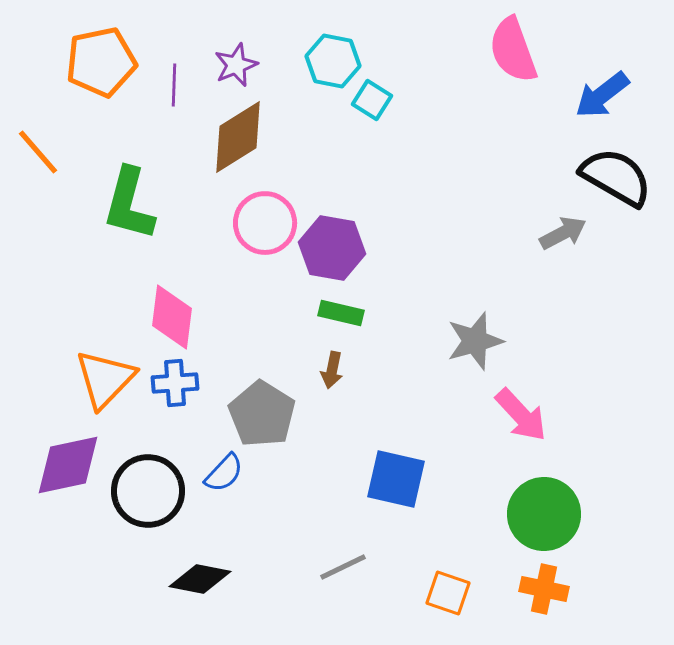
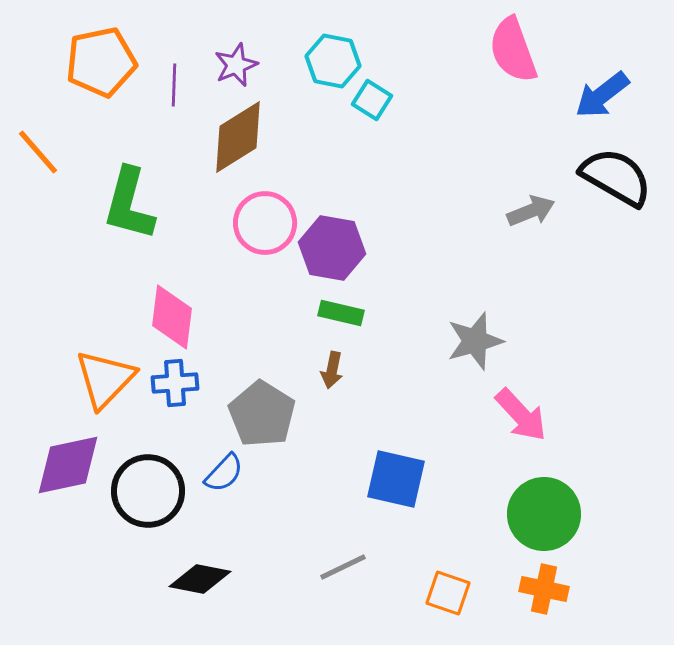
gray arrow: moved 32 px left, 22 px up; rotated 6 degrees clockwise
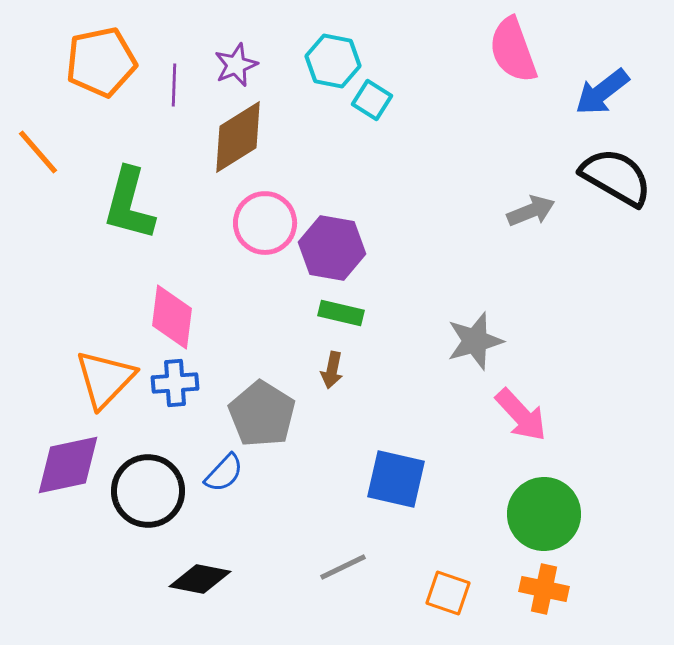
blue arrow: moved 3 px up
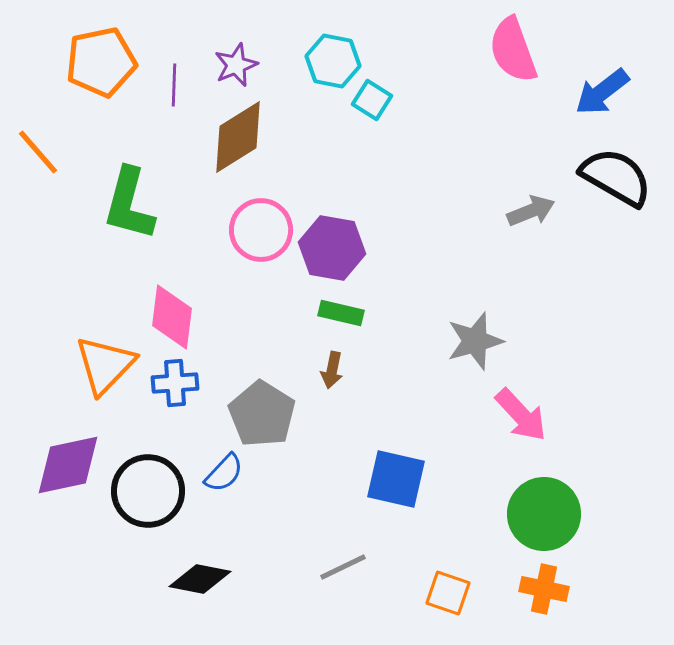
pink circle: moved 4 px left, 7 px down
orange triangle: moved 14 px up
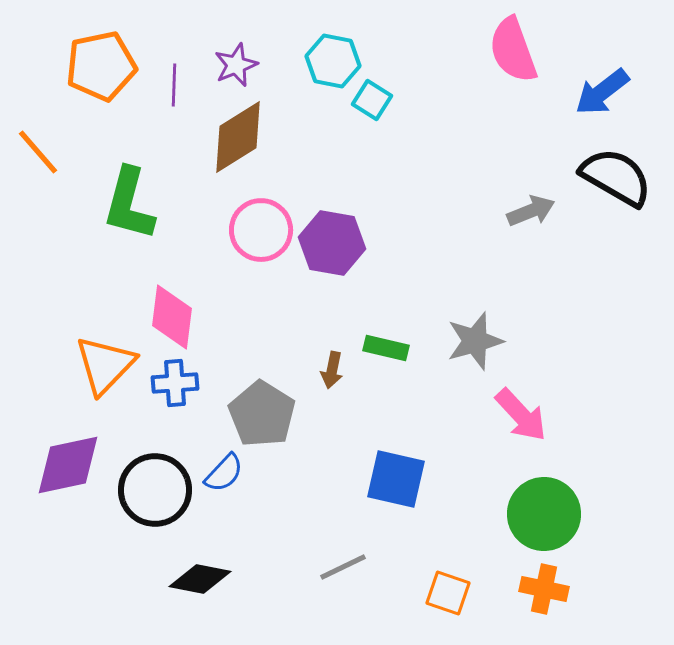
orange pentagon: moved 4 px down
purple hexagon: moved 5 px up
green rectangle: moved 45 px right, 35 px down
black circle: moved 7 px right, 1 px up
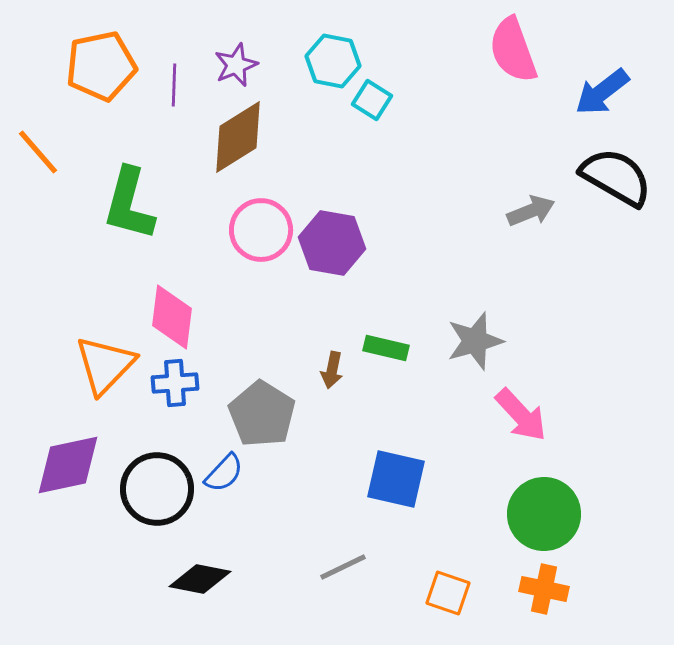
black circle: moved 2 px right, 1 px up
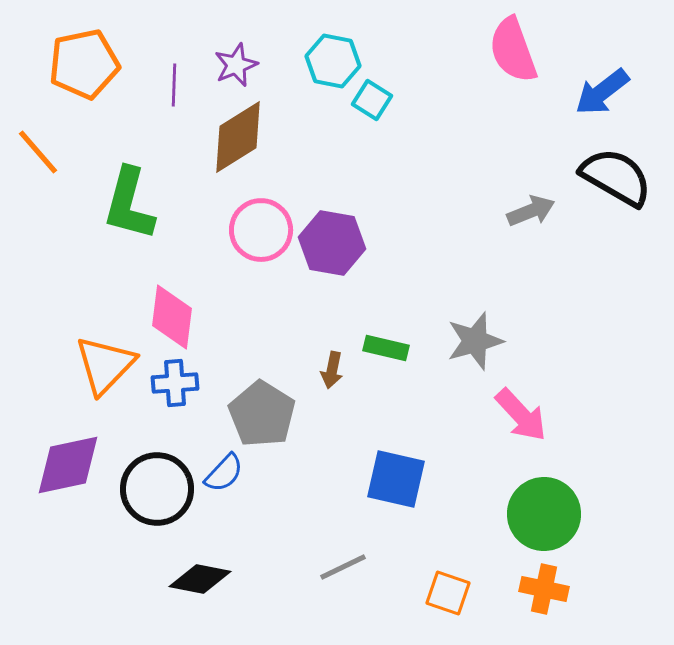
orange pentagon: moved 17 px left, 2 px up
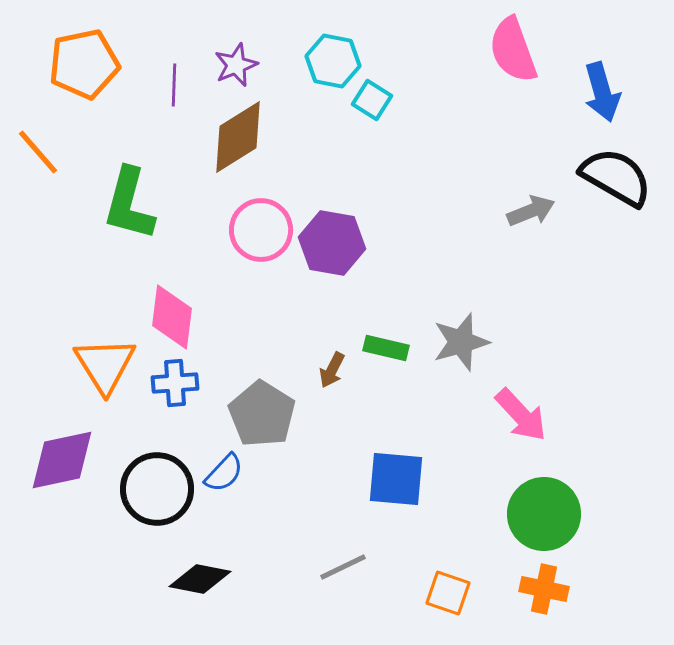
blue arrow: rotated 68 degrees counterclockwise
gray star: moved 14 px left, 1 px down
orange triangle: rotated 16 degrees counterclockwise
brown arrow: rotated 15 degrees clockwise
purple diamond: moved 6 px left, 5 px up
blue square: rotated 8 degrees counterclockwise
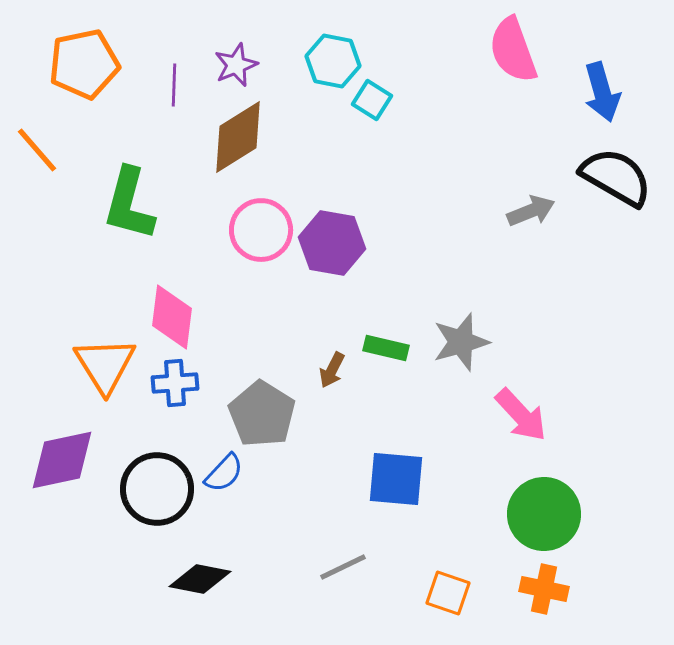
orange line: moved 1 px left, 2 px up
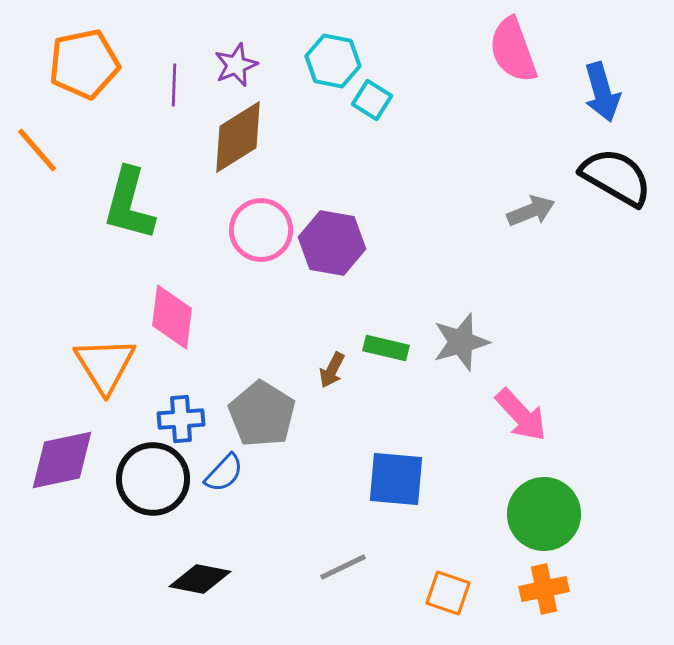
blue cross: moved 6 px right, 36 px down
black circle: moved 4 px left, 10 px up
orange cross: rotated 24 degrees counterclockwise
